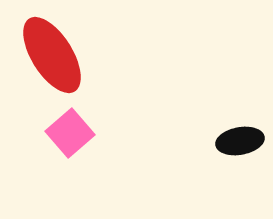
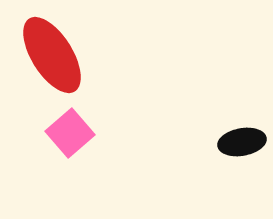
black ellipse: moved 2 px right, 1 px down
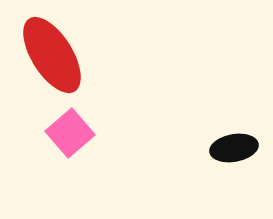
black ellipse: moved 8 px left, 6 px down
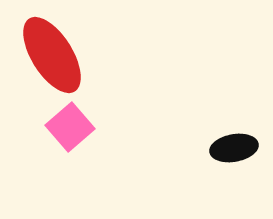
pink square: moved 6 px up
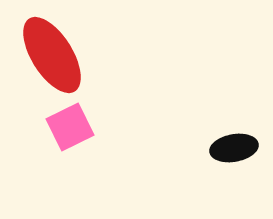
pink square: rotated 15 degrees clockwise
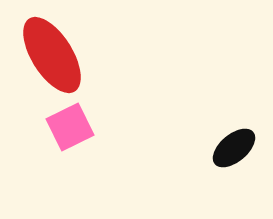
black ellipse: rotated 30 degrees counterclockwise
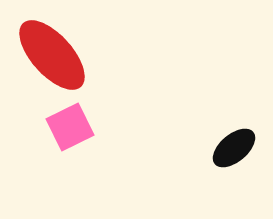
red ellipse: rotated 10 degrees counterclockwise
